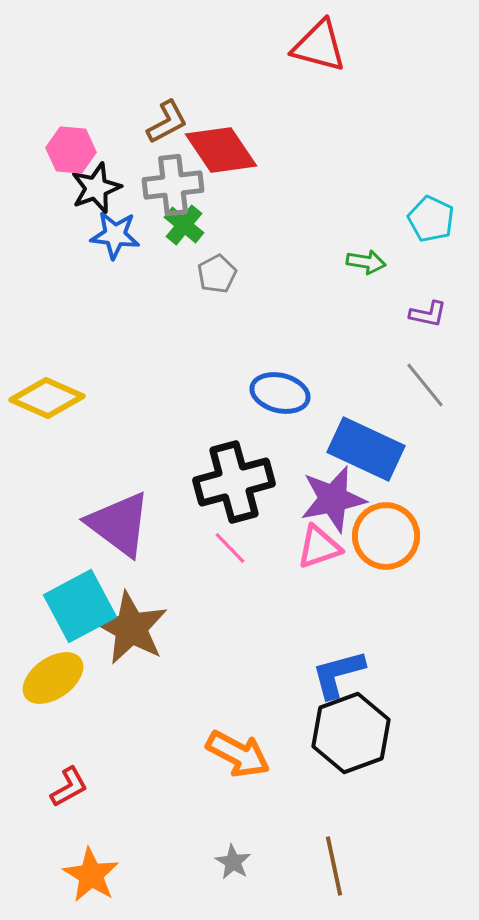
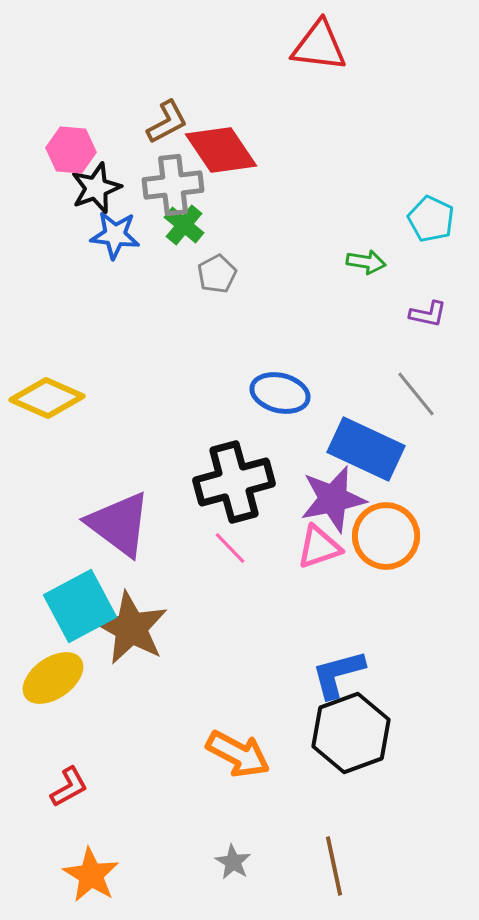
red triangle: rotated 8 degrees counterclockwise
gray line: moved 9 px left, 9 px down
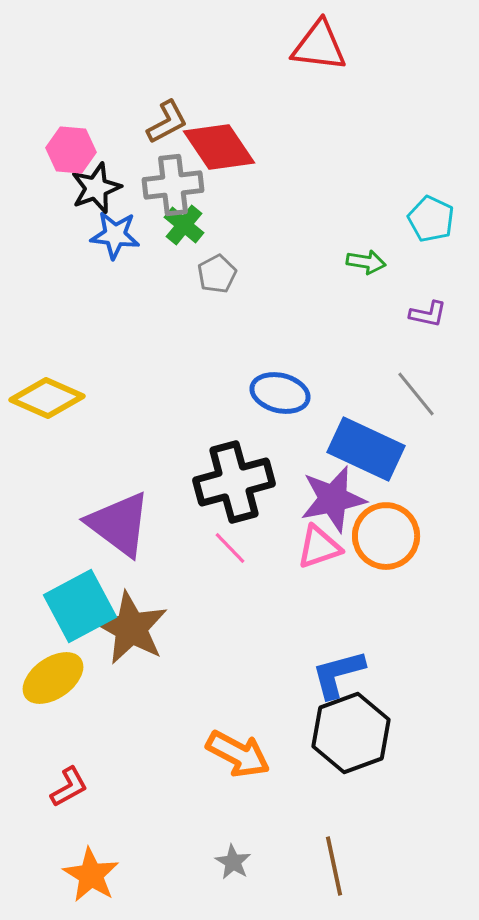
red diamond: moved 2 px left, 3 px up
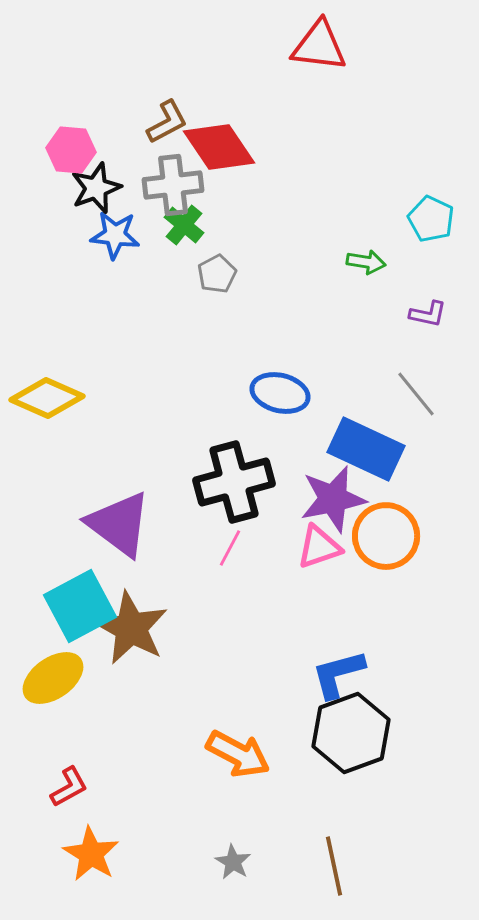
pink line: rotated 72 degrees clockwise
orange star: moved 21 px up
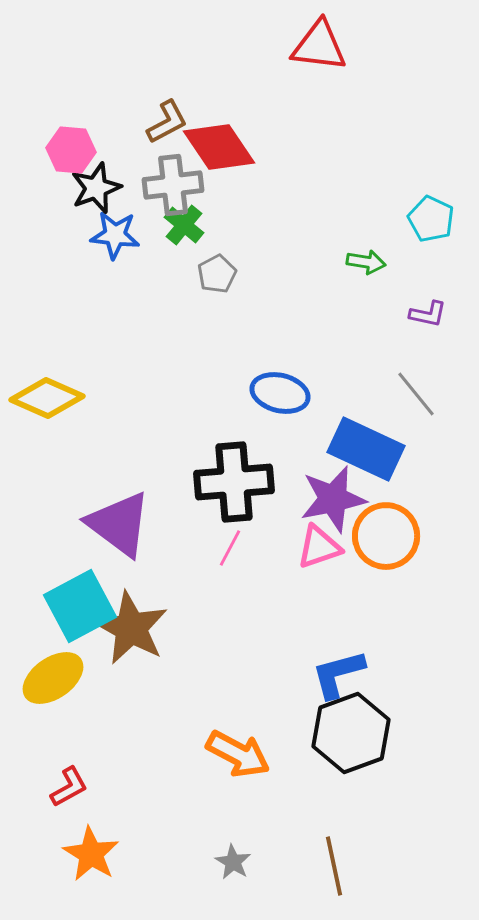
black cross: rotated 10 degrees clockwise
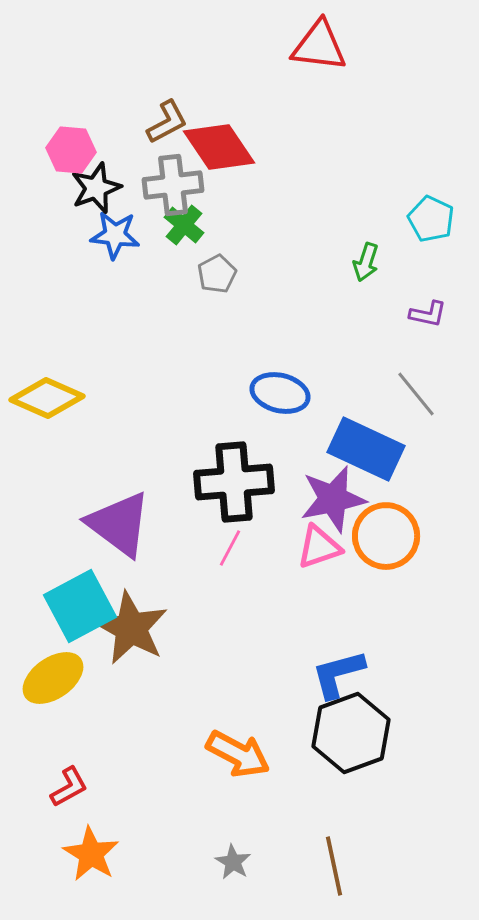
green arrow: rotated 99 degrees clockwise
